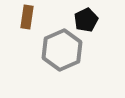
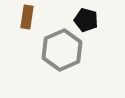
black pentagon: rotated 30 degrees counterclockwise
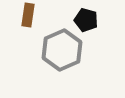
brown rectangle: moved 1 px right, 2 px up
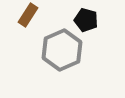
brown rectangle: rotated 25 degrees clockwise
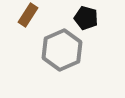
black pentagon: moved 2 px up
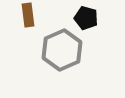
brown rectangle: rotated 40 degrees counterclockwise
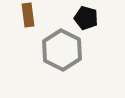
gray hexagon: rotated 9 degrees counterclockwise
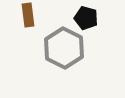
gray hexagon: moved 2 px right, 2 px up
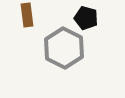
brown rectangle: moved 1 px left
